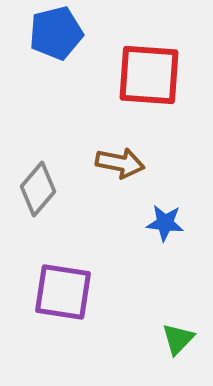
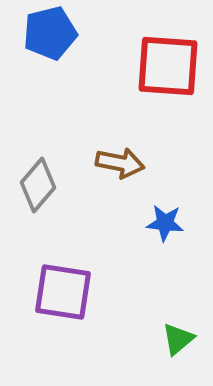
blue pentagon: moved 6 px left
red square: moved 19 px right, 9 px up
gray diamond: moved 4 px up
green triangle: rotated 6 degrees clockwise
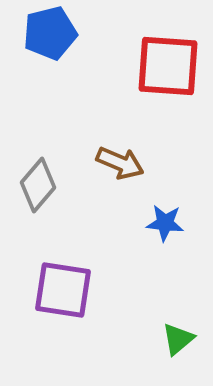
brown arrow: rotated 12 degrees clockwise
purple square: moved 2 px up
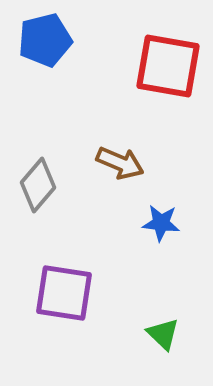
blue pentagon: moved 5 px left, 7 px down
red square: rotated 6 degrees clockwise
blue star: moved 4 px left
purple square: moved 1 px right, 3 px down
green triangle: moved 15 px left, 5 px up; rotated 36 degrees counterclockwise
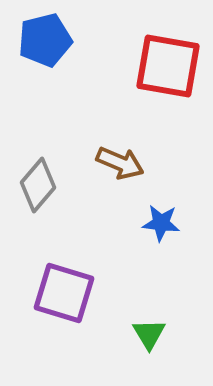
purple square: rotated 8 degrees clockwise
green triangle: moved 14 px left; rotated 15 degrees clockwise
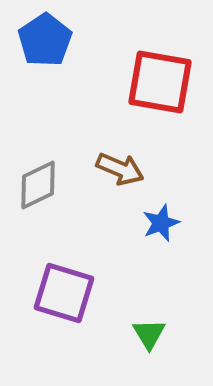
blue pentagon: rotated 20 degrees counterclockwise
red square: moved 8 px left, 16 px down
brown arrow: moved 6 px down
gray diamond: rotated 24 degrees clockwise
blue star: rotated 27 degrees counterclockwise
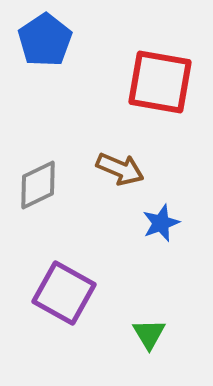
purple square: rotated 12 degrees clockwise
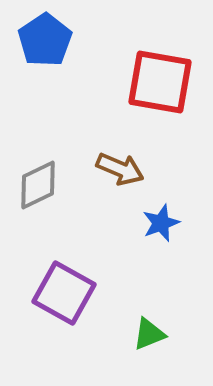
green triangle: rotated 39 degrees clockwise
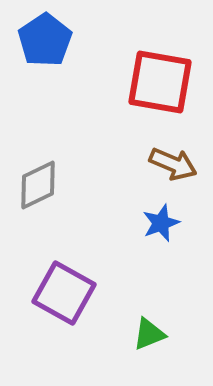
brown arrow: moved 53 px right, 5 px up
